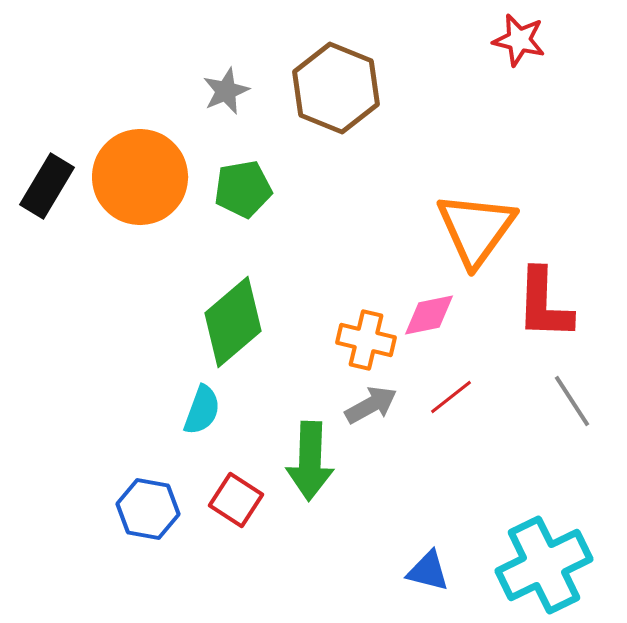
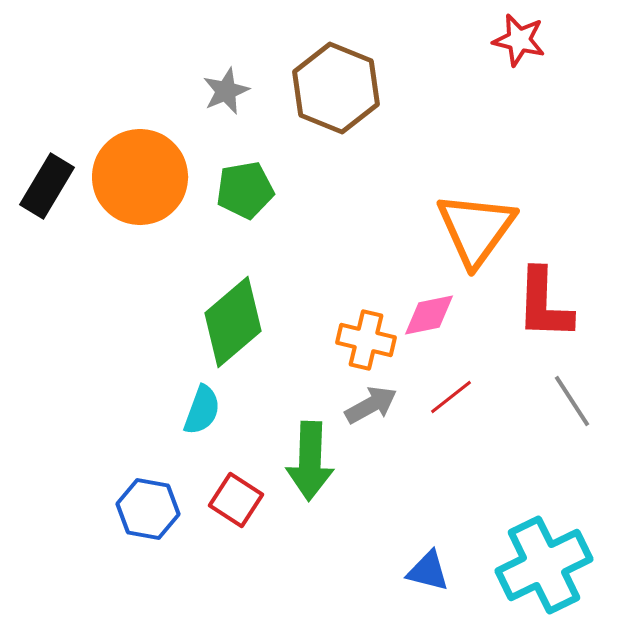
green pentagon: moved 2 px right, 1 px down
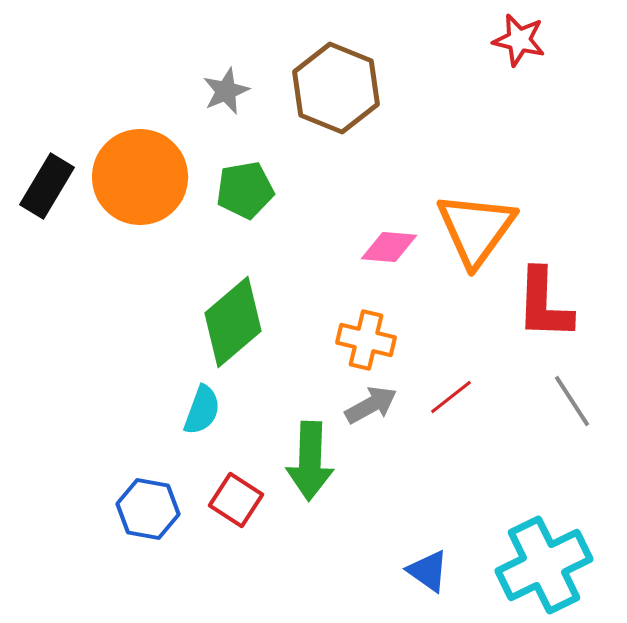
pink diamond: moved 40 px left, 68 px up; rotated 16 degrees clockwise
blue triangle: rotated 21 degrees clockwise
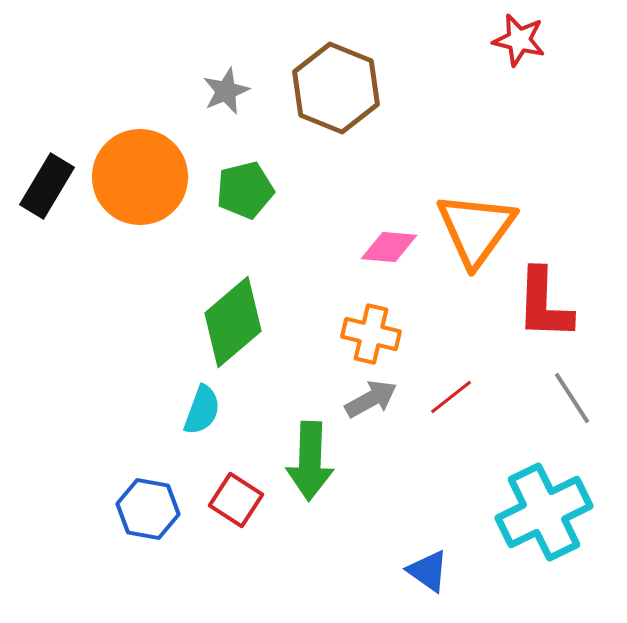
green pentagon: rotated 4 degrees counterclockwise
orange cross: moved 5 px right, 6 px up
gray line: moved 3 px up
gray arrow: moved 6 px up
cyan cross: moved 53 px up
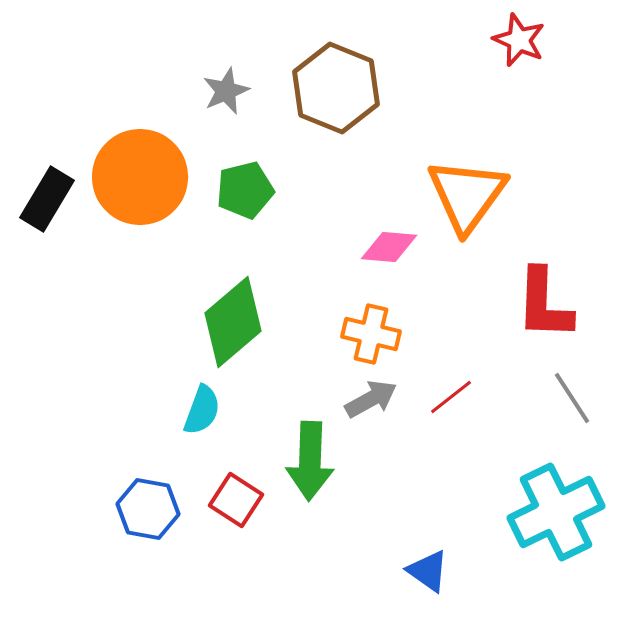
red star: rotated 10 degrees clockwise
black rectangle: moved 13 px down
orange triangle: moved 9 px left, 34 px up
cyan cross: moved 12 px right
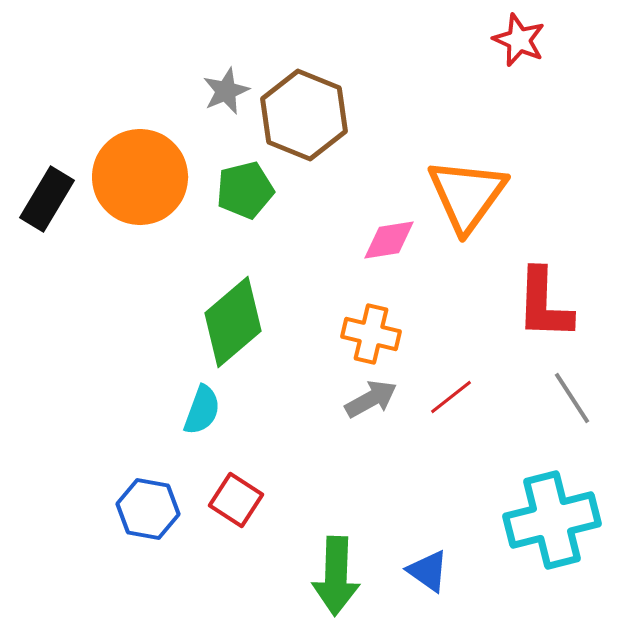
brown hexagon: moved 32 px left, 27 px down
pink diamond: moved 7 px up; rotated 14 degrees counterclockwise
green arrow: moved 26 px right, 115 px down
cyan cross: moved 4 px left, 8 px down; rotated 12 degrees clockwise
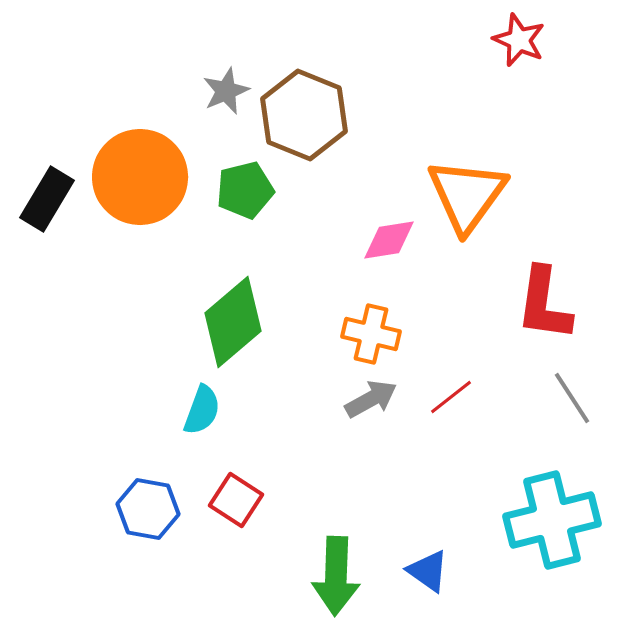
red L-shape: rotated 6 degrees clockwise
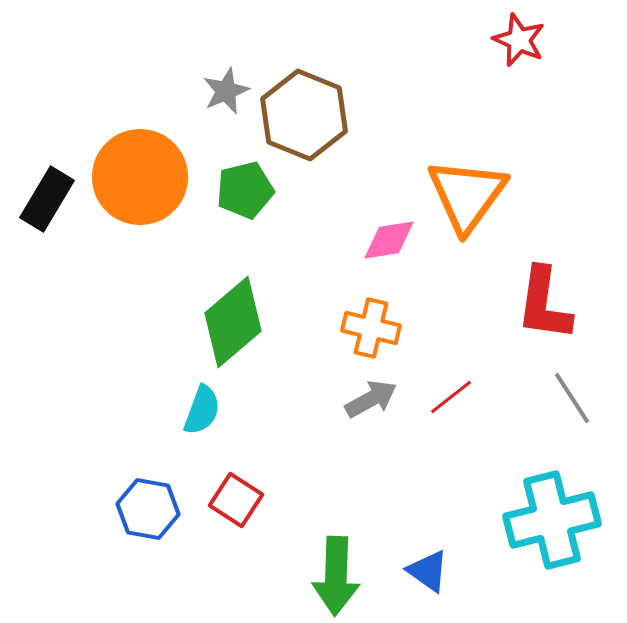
orange cross: moved 6 px up
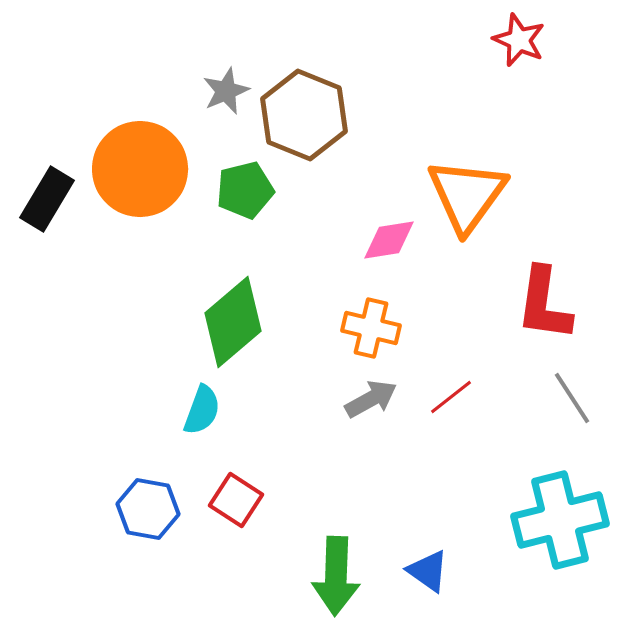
orange circle: moved 8 px up
cyan cross: moved 8 px right
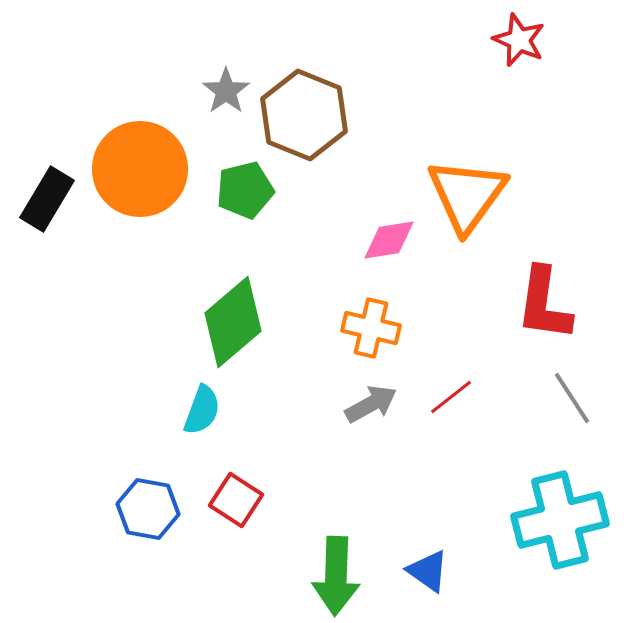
gray star: rotated 12 degrees counterclockwise
gray arrow: moved 5 px down
